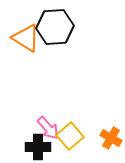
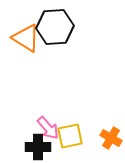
yellow square: rotated 28 degrees clockwise
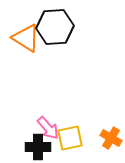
yellow square: moved 2 px down
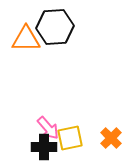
orange triangle: moved 1 px down; rotated 32 degrees counterclockwise
orange cross: rotated 15 degrees clockwise
black cross: moved 6 px right
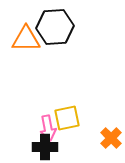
pink arrow: rotated 30 degrees clockwise
yellow square: moved 3 px left, 20 px up
black cross: moved 1 px right
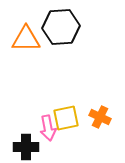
black hexagon: moved 6 px right
yellow square: moved 1 px left
orange cross: moved 11 px left, 21 px up; rotated 20 degrees counterclockwise
black cross: moved 19 px left
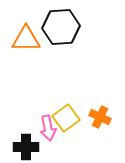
yellow square: rotated 24 degrees counterclockwise
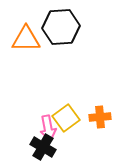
orange cross: rotated 30 degrees counterclockwise
black cross: moved 17 px right; rotated 30 degrees clockwise
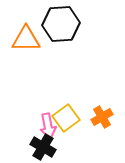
black hexagon: moved 3 px up
orange cross: moved 2 px right; rotated 25 degrees counterclockwise
pink arrow: moved 2 px up
